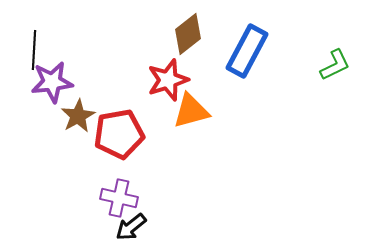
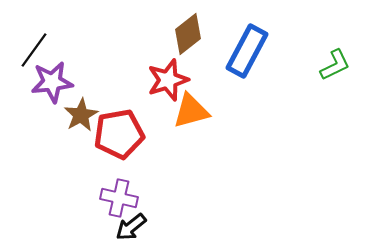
black line: rotated 33 degrees clockwise
brown star: moved 3 px right, 1 px up
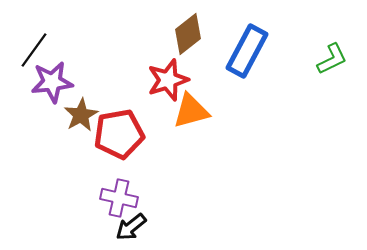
green L-shape: moved 3 px left, 6 px up
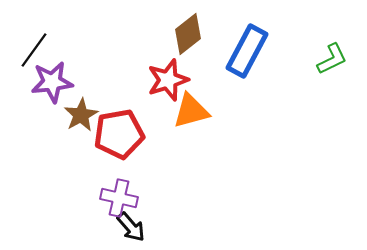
black arrow: rotated 92 degrees counterclockwise
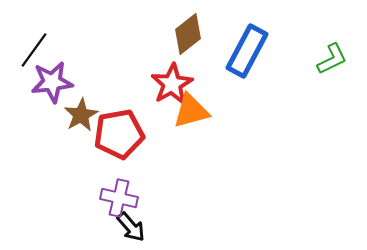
red star: moved 4 px right, 4 px down; rotated 12 degrees counterclockwise
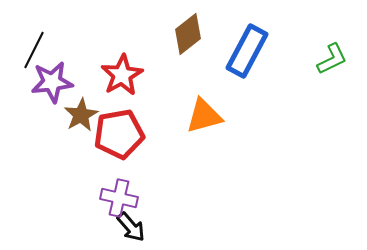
black line: rotated 9 degrees counterclockwise
red star: moved 50 px left, 9 px up
orange triangle: moved 13 px right, 5 px down
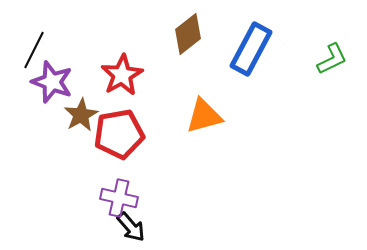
blue rectangle: moved 4 px right, 2 px up
purple star: rotated 27 degrees clockwise
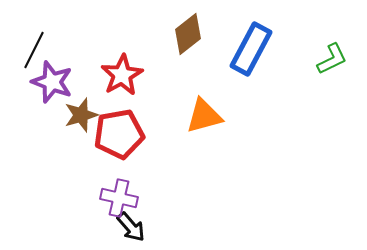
brown star: rotated 12 degrees clockwise
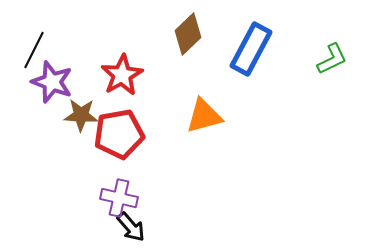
brown diamond: rotated 6 degrees counterclockwise
brown star: rotated 20 degrees clockwise
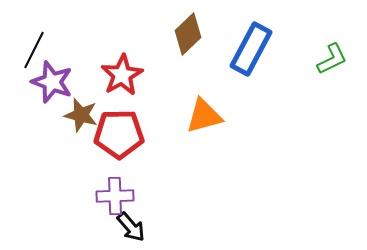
brown star: rotated 12 degrees clockwise
red pentagon: rotated 9 degrees clockwise
purple cross: moved 4 px left, 2 px up; rotated 15 degrees counterclockwise
